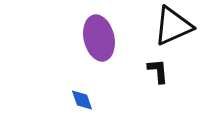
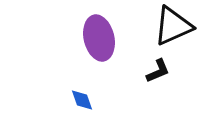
black L-shape: rotated 72 degrees clockwise
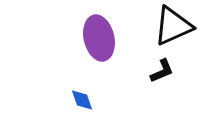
black L-shape: moved 4 px right
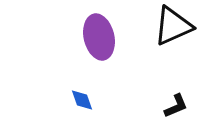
purple ellipse: moved 1 px up
black L-shape: moved 14 px right, 35 px down
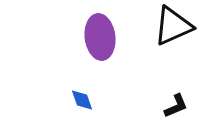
purple ellipse: moved 1 px right; rotated 6 degrees clockwise
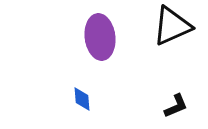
black triangle: moved 1 px left
blue diamond: moved 1 px up; rotated 15 degrees clockwise
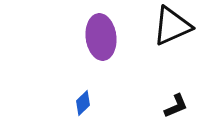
purple ellipse: moved 1 px right
blue diamond: moved 1 px right, 4 px down; rotated 50 degrees clockwise
